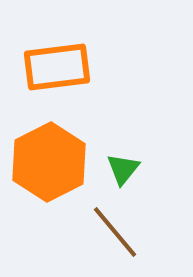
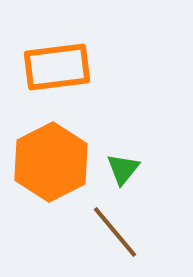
orange hexagon: moved 2 px right
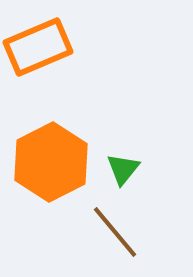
orange rectangle: moved 19 px left, 20 px up; rotated 16 degrees counterclockwise
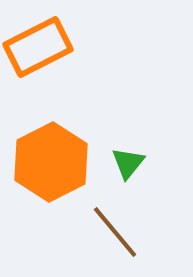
orange rectangle: rotated 4 degrees counterclockwise
green triangle: moved 5 px right, 6 px up
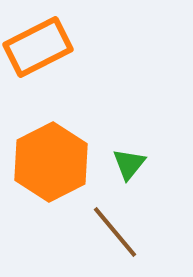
green triangle: moved 1 px right, 1 px down
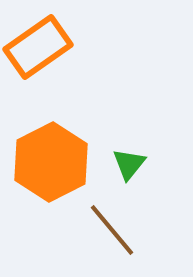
orange rectangle: rotated 8 degrees counterclockwise
brown line: moved 3 px left, 2 px up
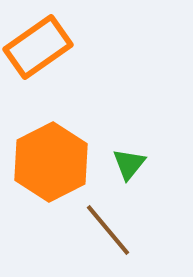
brown line: moved 4 px left
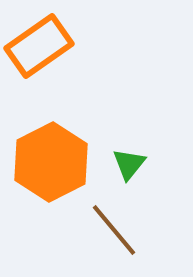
orange rectangle: moved 1 px right, 1 px up
brown line: moved 6 px right
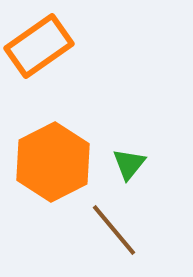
orange hexagon: moved 2 px right
